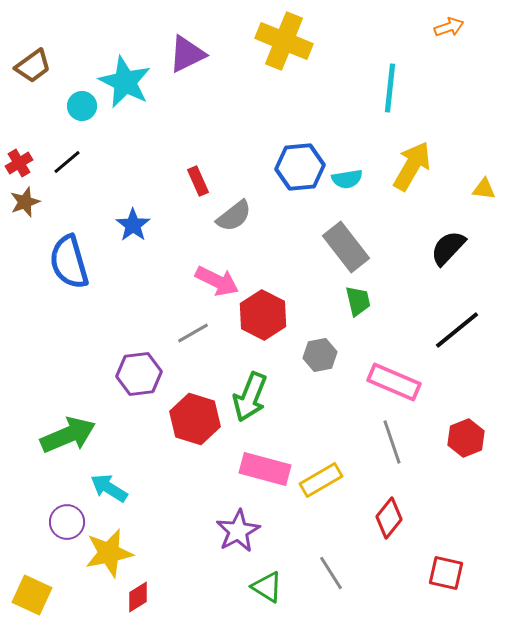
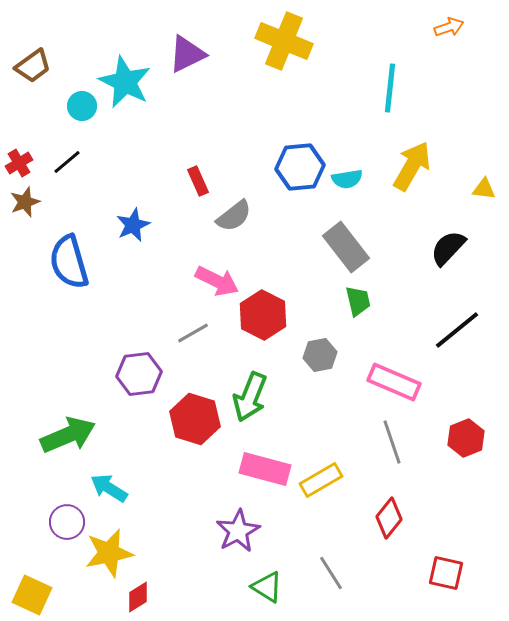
blue star at (133, 225): rotated 12 degrees clockwise
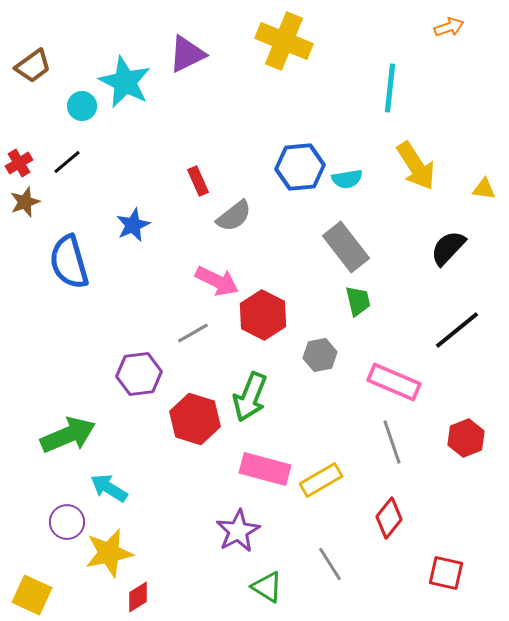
yellow arrow at (412, 166): moved 4 px right; rotated 117 degrees clockwise
gray line at (331, 573): moved 1 px left, 9 px up
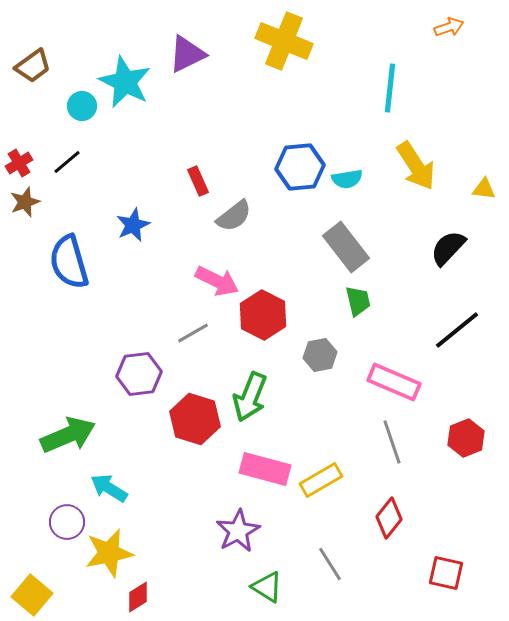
yellow square at (32, 595): rotated 15 degrees clockwise
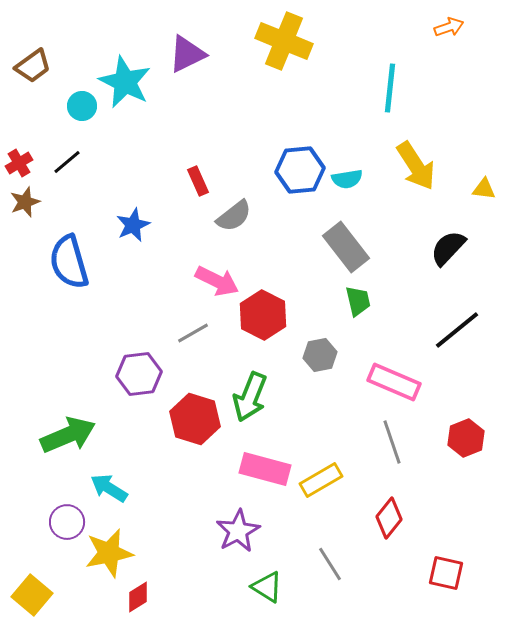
blue hexagon at (300, 167): moved 3 px down
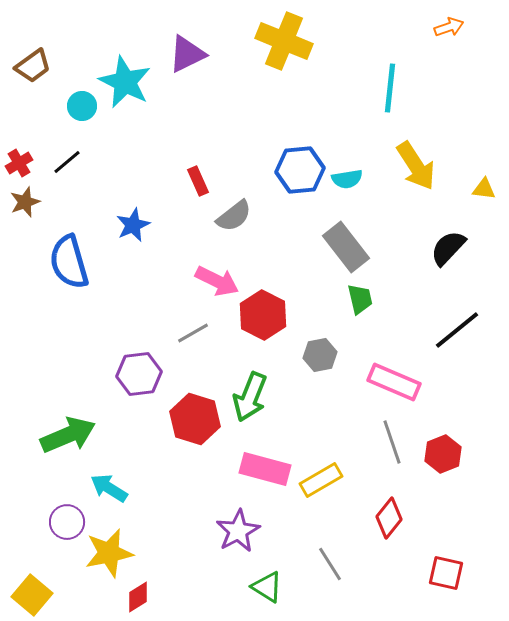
green trapezoid at (358, 301): moved 2 px right, 2 px up
red hexagon at (466, 438): moved 23 px left, 16 px down
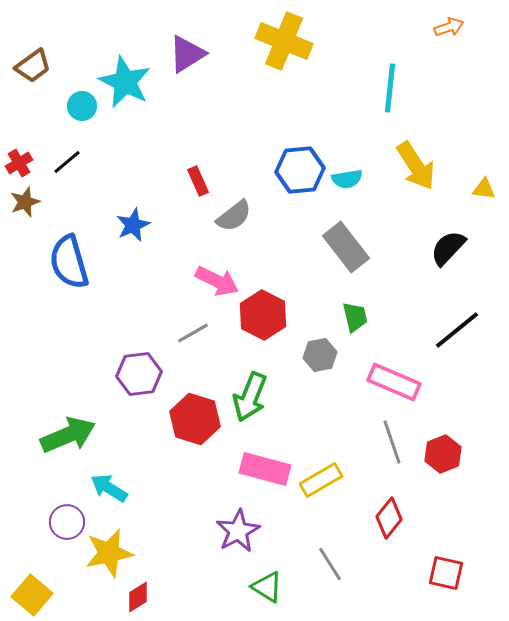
purple triangle at (187, 54): rotated 6 degrees counterclockwise
green trapezoid at (360, 299): moved 5 px left, 18 px down
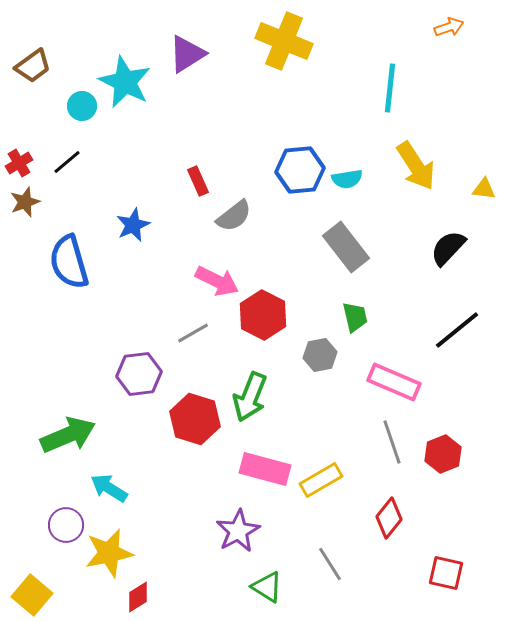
purple circle at (67, 522): moved 1 px left, 3 px down
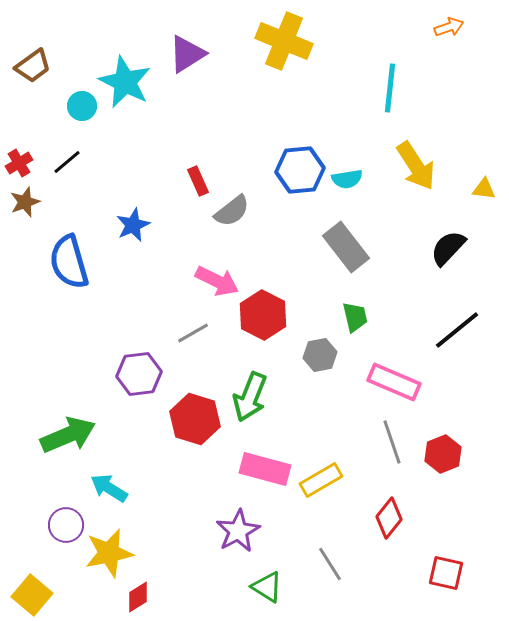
gray semicircle at (234, 216): moved 2 px left, 5 px up
